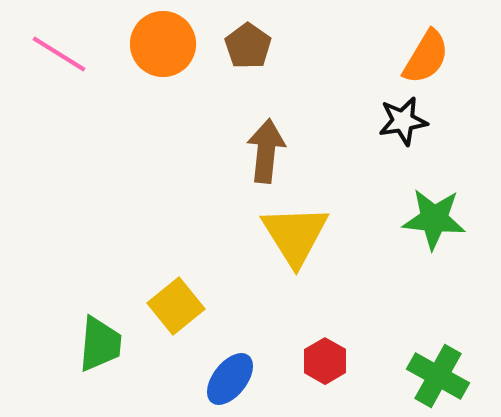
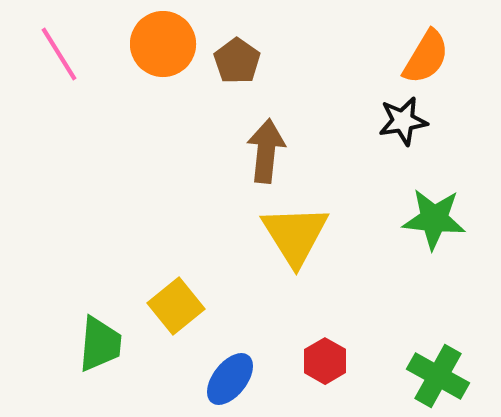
brown pentagon: moved 11 px left, 15 px down
pink line: rotated 26 degrees clockwise
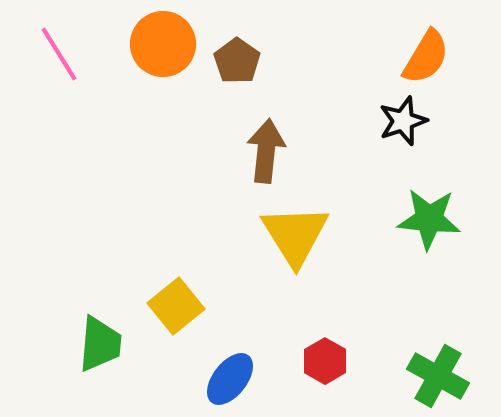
black star: rotated 9 degrees counterclockwise
green star: moved 5 px left
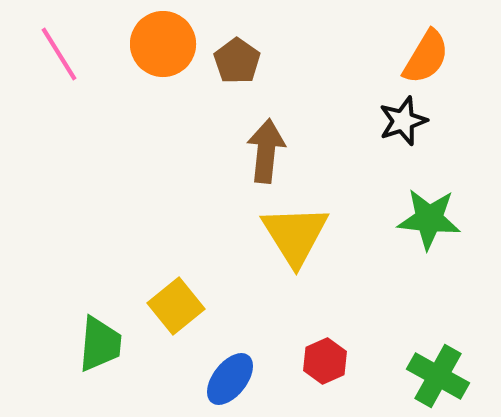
red hexagon: rotated 6 degrees clockwise
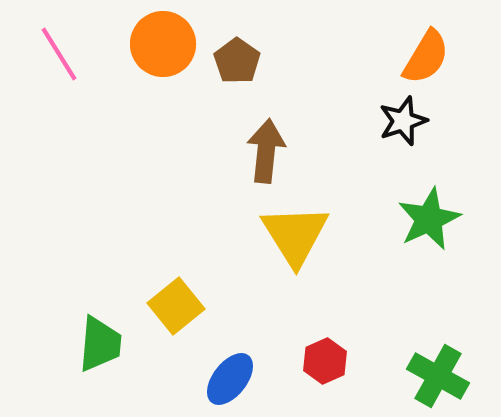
green star: rotated 30 degrees counterclockwise
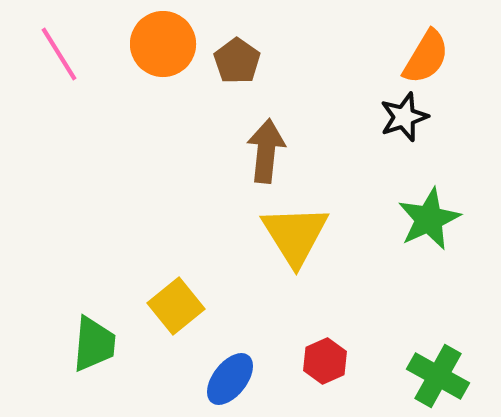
black star: moved 1 px right, 4 px up
green trapezoid: moved 6 px left
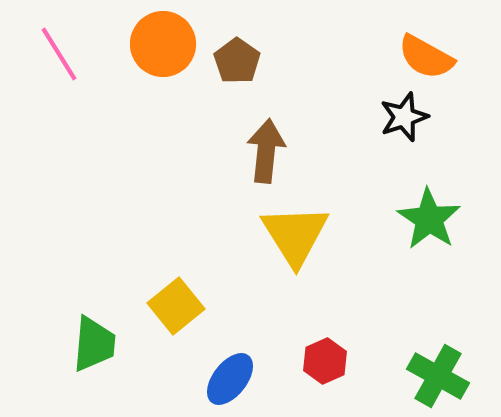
orange semicircle: rotated 88 degrees clockwise
green star: rotated 14 degrees counterclockwise
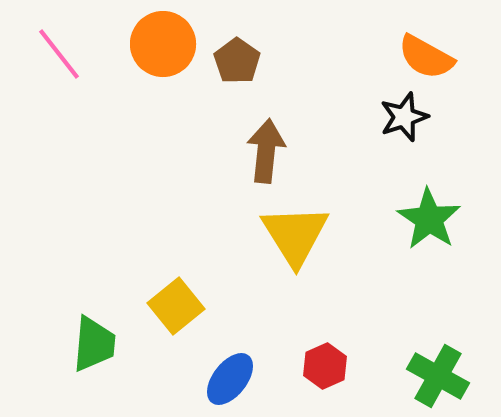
pink line: rotated 6 degrees counterclockwise
red hexagon: moved 5 px down
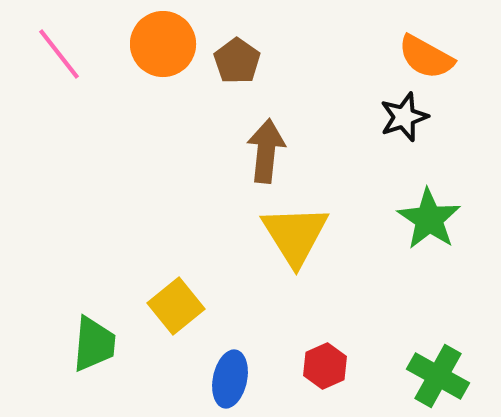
blue ellipse: rotated 26 degrees counterclockwise
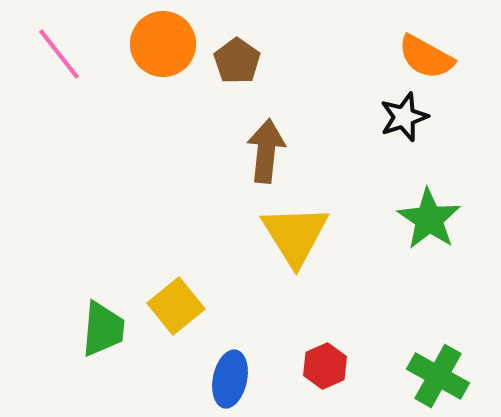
green trapezoid: moved 9 px right, 15 px up
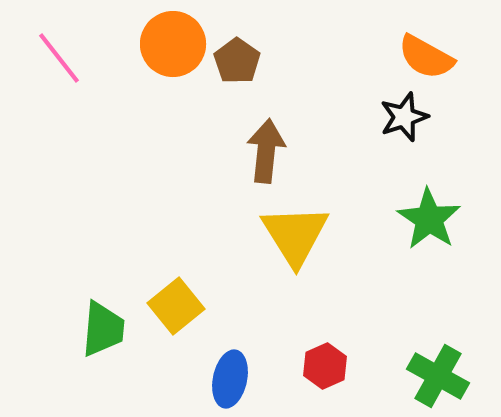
orange circle: moved 10 px right
pink line: moved 4 px down
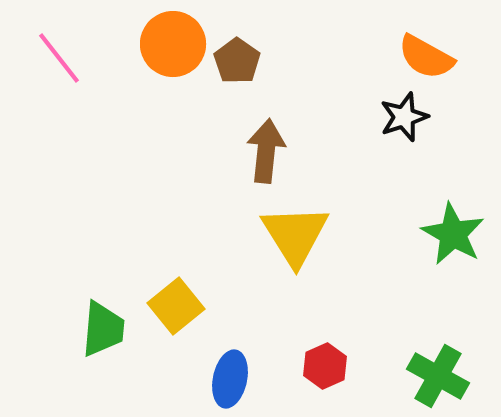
green star: moved 24 px right, 15 px down; rotated 4 degrees counterclockwise
